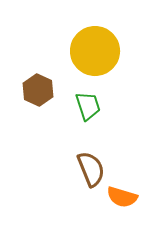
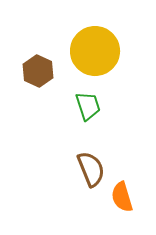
brown hexagon: moved 19 px up
orange semicircle: rotated 56 degrees clockwise
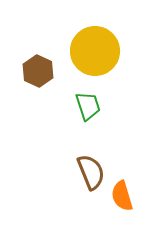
brown semicircle: moved 3 px down
orange semicircle: moved 1 px up
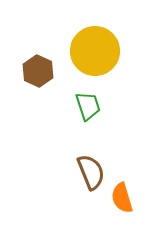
orange semicircle: moved 2 px down
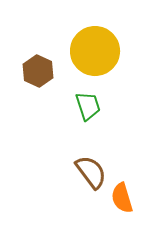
brown semicircle: rotated 15 degrees counterclockwise
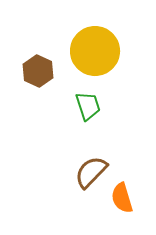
brown semicircle: rotated 99 degrees counterclockwise
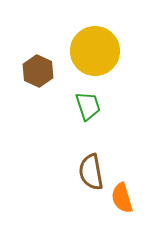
brown semicircle: rotated 54 degrees counterclockwise
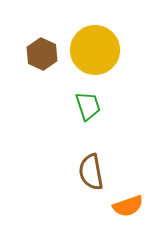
yellow circle: moved 1 px up
brown hexagon: moved 4 px right, 17 px up
orange semicircle: moved 6 px right, 8 px down; rotated 92 degrees counterclockwise
